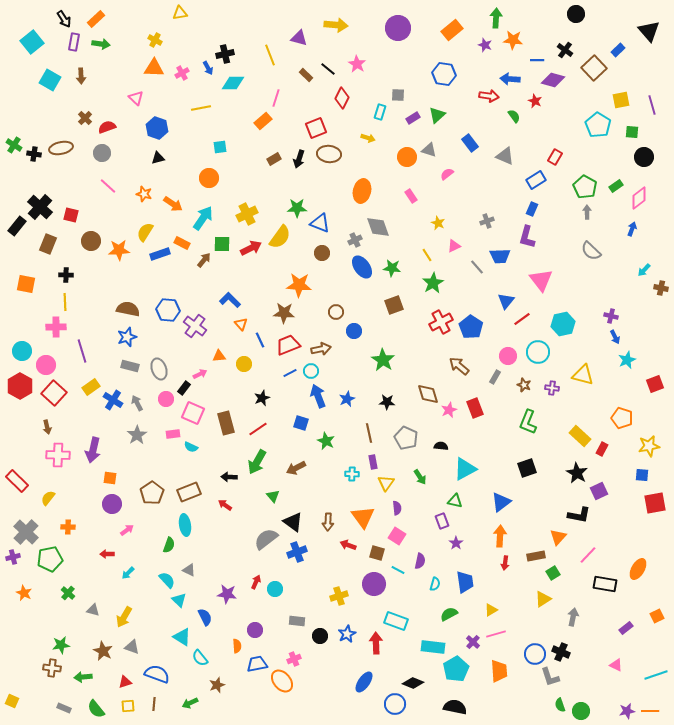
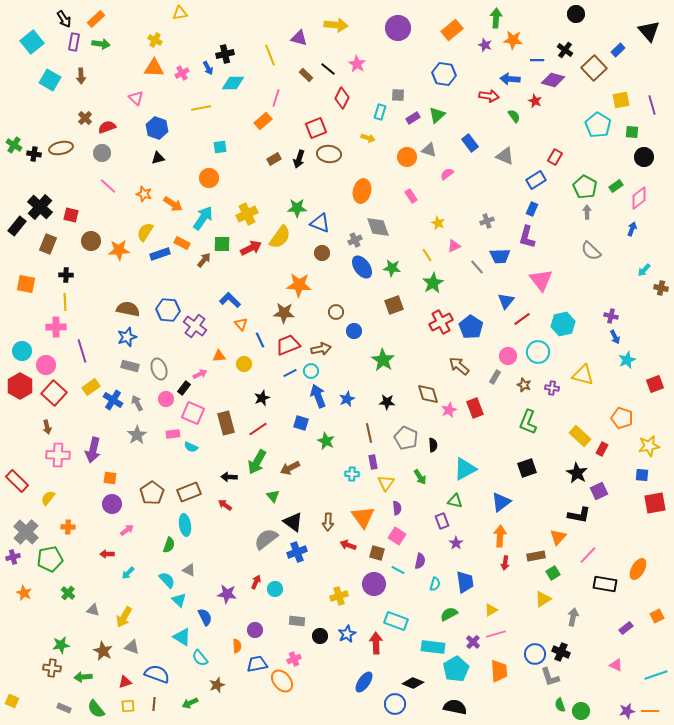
black semicircle at (441, 446): moved 8 px left, 1 px up; rotated 80 degrees clockwise
brown arrow at (296, 468): moved 6 px left
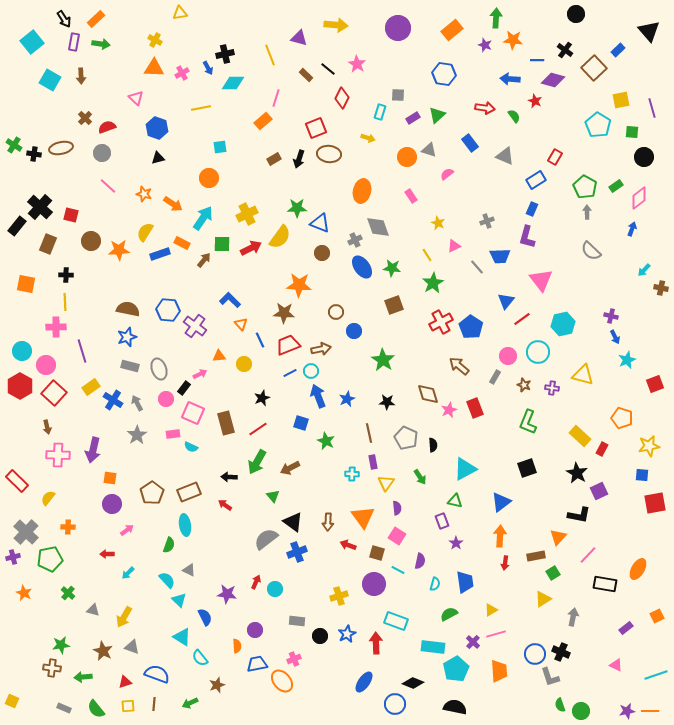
red arrow at (489, 96): moved 4 px left, 12 px down
purple line at (652, 105): moved 3 px down
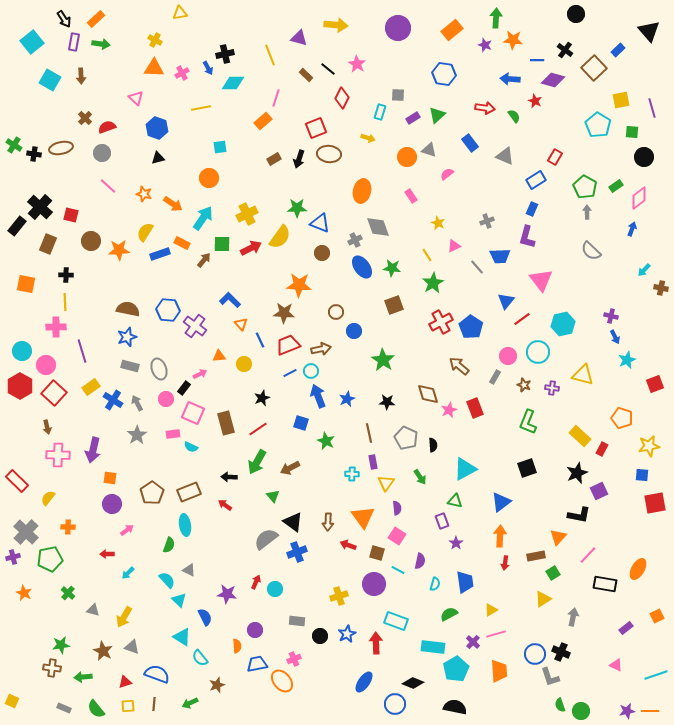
black star at (577, 473): rotated 20 degrees clockwise
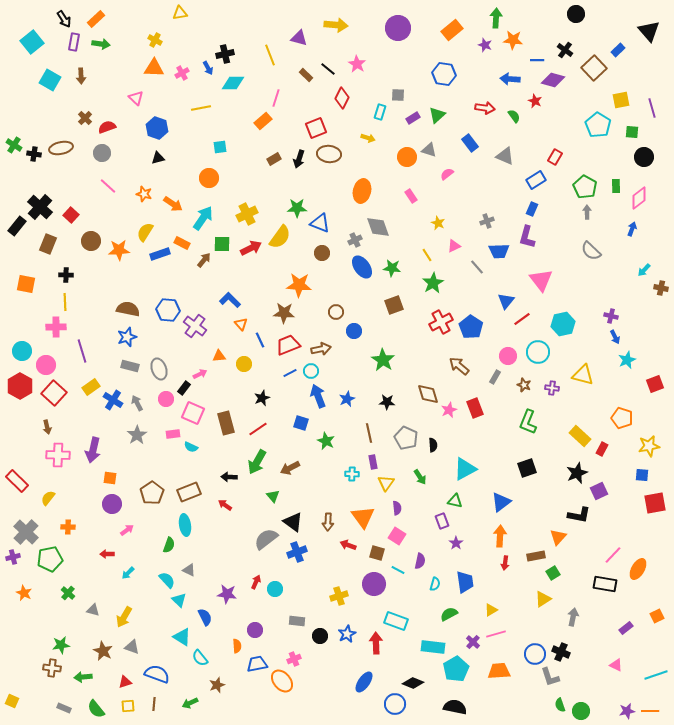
green rectangle at (616, 186): rotated 56 degrees counterclockwise
red square at (71, 215): rotated 28 degrees clockwise
blue trapezoid at (500, 256): moved 1 px left, 5 px up
pink line at (588, 555): moved 25 px right
orange trapezoid at (499, 671): rotated 90 degrees counterclockwise
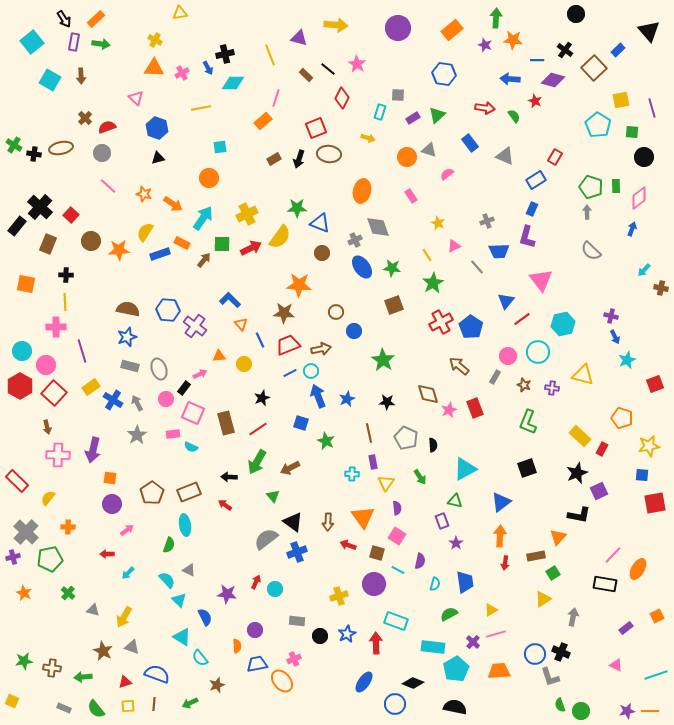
green pentagon at (585, 187): moved 6 px right; rotated 10 degrees counterclockwise
green star at (61, 645): moved 37 px left, 16 px down
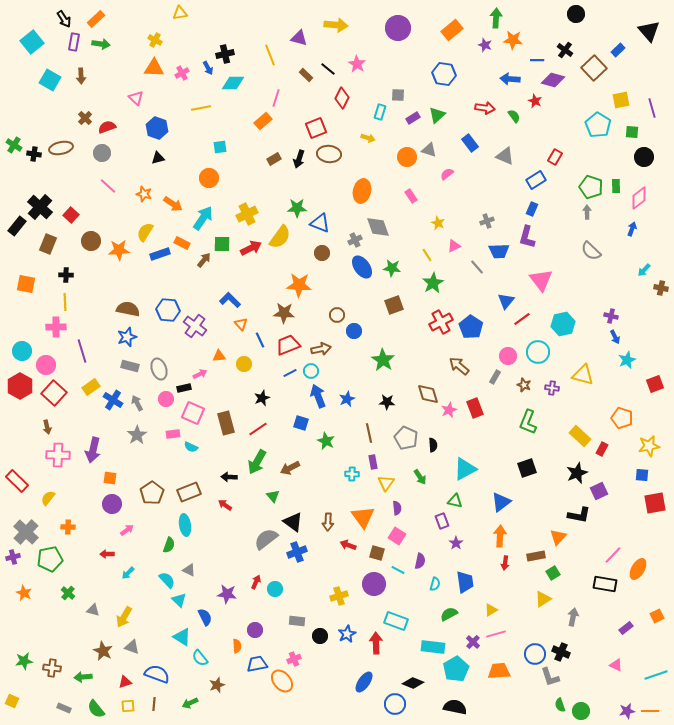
brown circle at (336, 312): moved 1 px right, 3 px down
black rectangle at (184, 388): rotated 40 degrees clockwise
